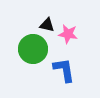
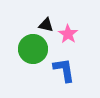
black triangle: moved 1 px left
pink star: rotated 24 degrees clockwise
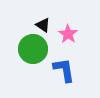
black triangle: moved 3 px left; rotated 21 degrees clockwise
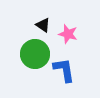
pink star: rotated 18 degrees counterclockwise
green circle: moved 2 px right, 5 px down
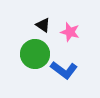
pink star: moved 2 px right, 2 px up
blue L-shape: rotated 136 degrees clockwise
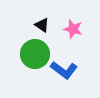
black triangle: moved 1 px left
pink star: moved 3 px right, 3 px up
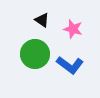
black triangle: moved 5 px up
blue L-shape: moved 6 px right, 5 px up
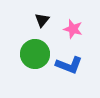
black triangle: rotated 35 degrees clockwise
blue L-shape: moved 1 px left; rotated 16 degrees counterclockwise
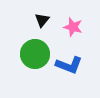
pink star: moved 2 px up
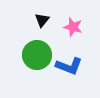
green circle: moved 2 px right, 1 px down
blue L-shape: moved 1 px down
